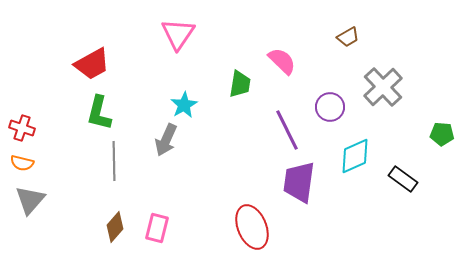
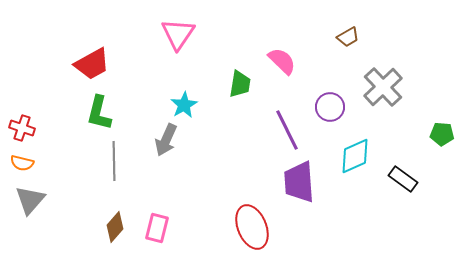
purple trapezoid: rotated 12 degrees counterclockwise
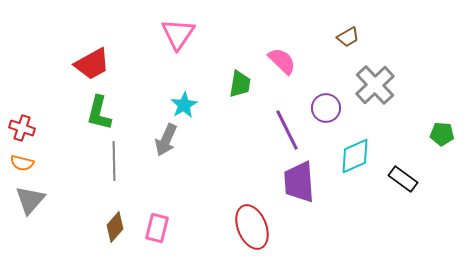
gray cross: moved 8 px left, 2 px up
purple circle: moved 4 px left, 1 px down
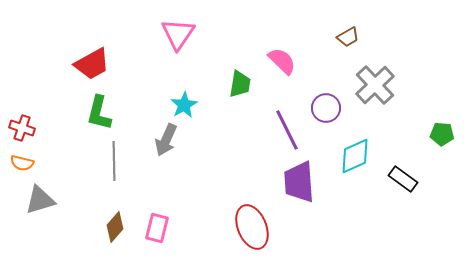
gray triangle: moved 10 px right; rotated 32 degrees clockwise
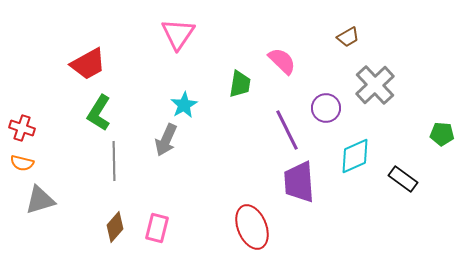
red trapezoid: moved 4 px left
green L-shape: rotated 18 degrees clockwise
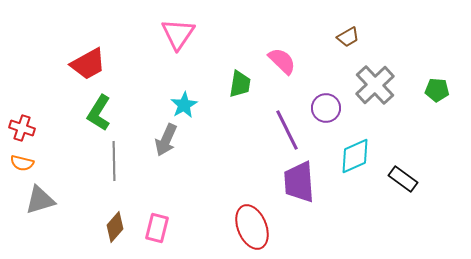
green pentagon: moved 5 px left, 44 px up
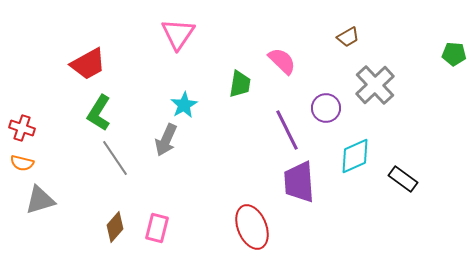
green pentagon: moved 17 px right, 36 px up
gray line: moved 1 px right, 3 px up; rotated 33 degrees counterclockwise
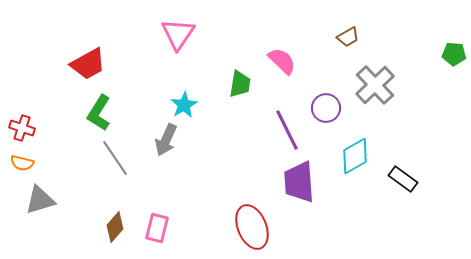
cyan diamond: rotated 6 degrees counterclockwise
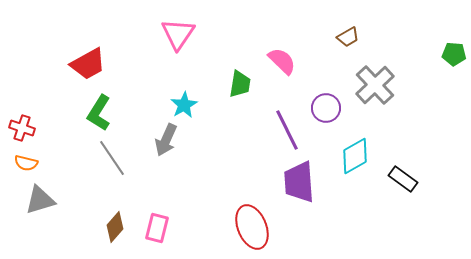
gray line: moved 3 px left
orange semicircle: moved 4 px right
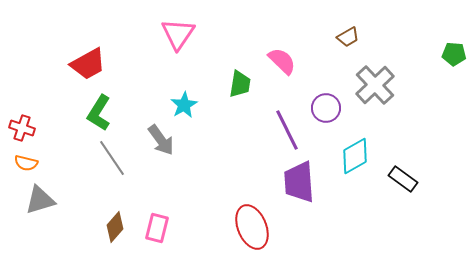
gray arrow: moved 5 px left; rotated 60 degrees counterclockwise
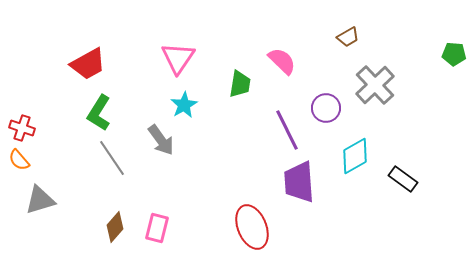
pink triangle: moved 24 px down
orange semicircle: moved 7 px left, 3 px up; rotated 35 degrees clockwise
